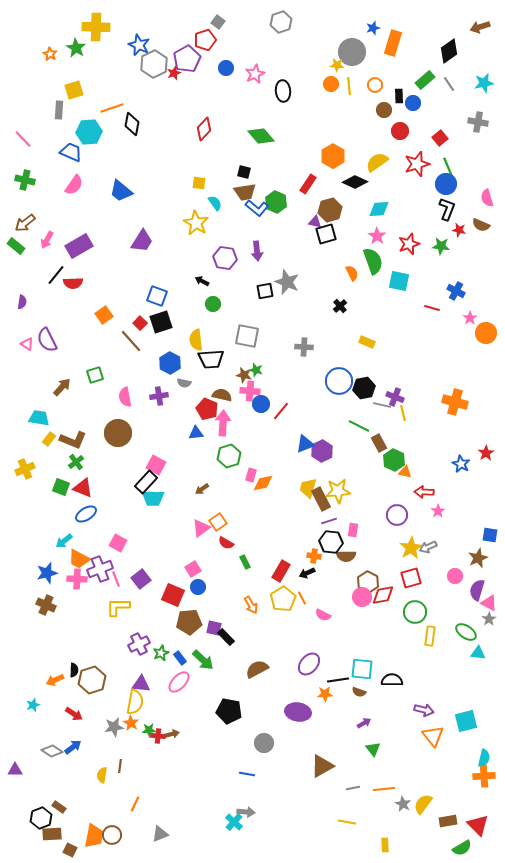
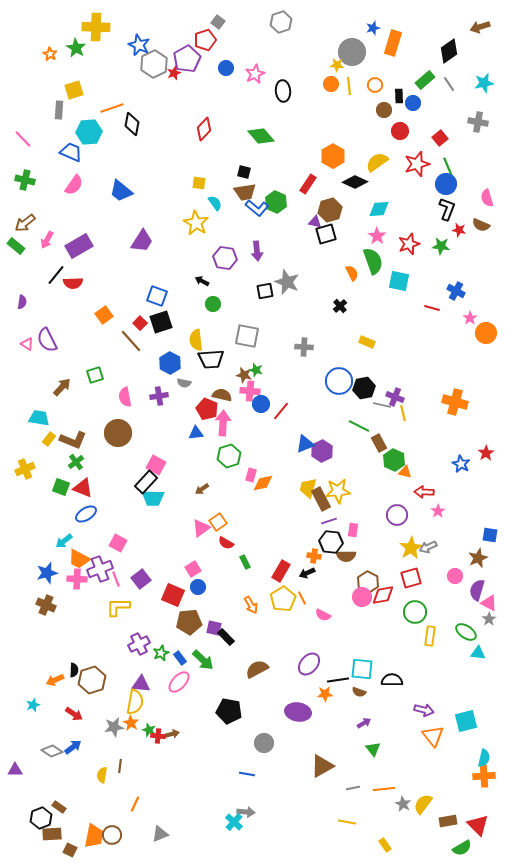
green star at (149, 730): rotated 24 degrees clockwise
yellow rectangle at (385, 845): rotated 32 degrees counterclockwise
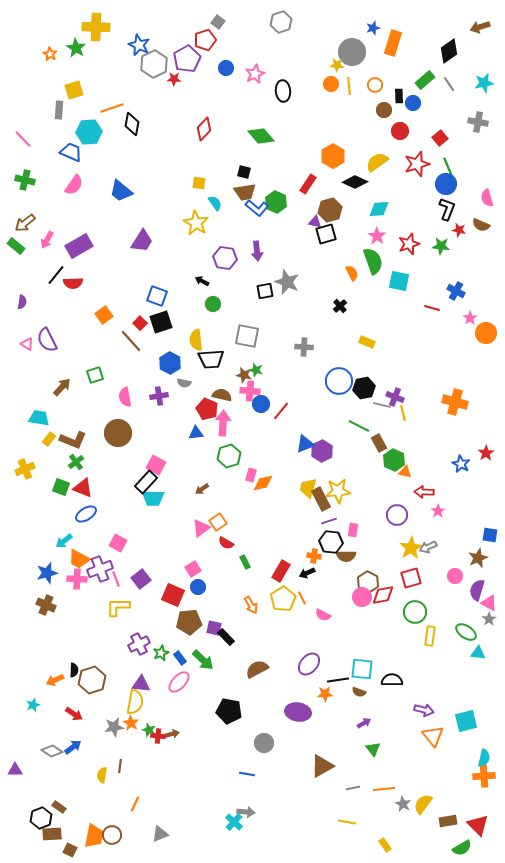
red star at (174, 73): moved 6 px down; rotated 24 degrees clockwise
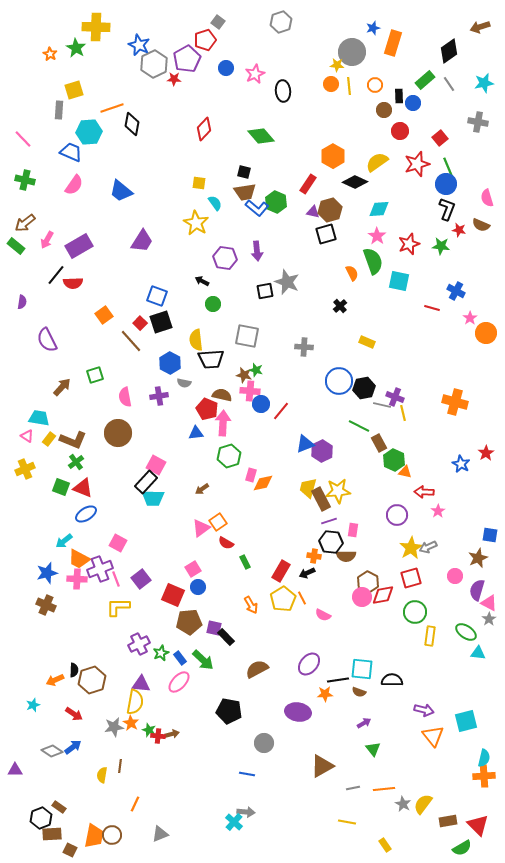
purple triangle at (315, 222): moved 2 px left, 10 px up
pink triangle at (27, 344): moved 92 px down
